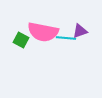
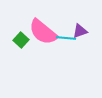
pink semicircle: rotated 28 degrees clockwise
green square: rotated 14 degrees clockwise
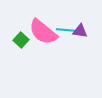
purple triangle: rotated 28 degrees clockwise
cyan line: moved 8 px up
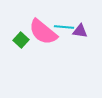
cyan line: moved 2 px left, 3 px up
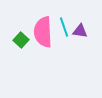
cyan line: rotated 66 degrees clockwise
pink semicircle: rotated 48 degrees clockwise
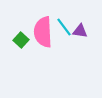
cyan line: rotated 18 degrees counterclockwise
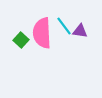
cyan line: moved 1 px up
pink semicircle: moved 1 px left, 1 px down
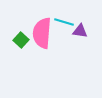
cyan line: moved 4 px up; rotated 36 degrees counterclockwise
pink semicircle: rotated 8 degrees clockwise
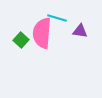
cyan line: moved 7 px left, 4 px up
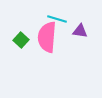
cyan line: moved 1 px down
pink semicircle: moved 5 px right, 4 px down
